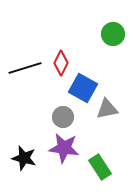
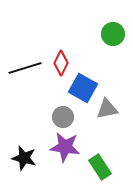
purple star: moved 1 px right, 1 px up
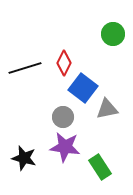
red diamond: moved 3 px right
blue square: rotated 8 degrees clockwise
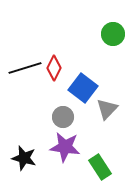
red diamond: moved 10 px left, 5 px down
gray triangle: rotated 35 degrees counterclockwise
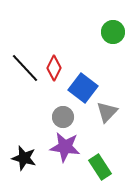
green circle: moved 2 px up
black line: rotated 64 degrees clockwise
gray triangle: moved 3 px down
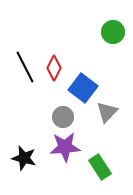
black line: moved 1 px up; rotated 16 degrees clockwise
purple star: rotated 12 degrees counterclockwise
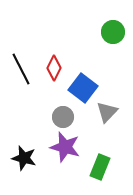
black line: moved 4 px left, 2 px down
purple star: rotated 20 degrees clockwise
green rectangle: rotated 55 degrees clockwise
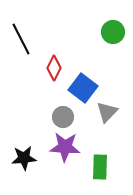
black line: moved 30 px up
purple star: rotated 12 degrees counterclockwise
black star: rotated 20 degrees counterclockwise
green rectangle: rotated 20 degrees counterclockwise
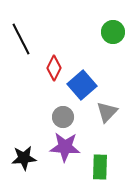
blue square: moved 1 px left, 3 px up; rotated 12 degrees clockwise
